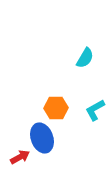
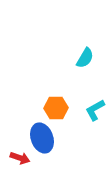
red arrow: moved 1 px down; rotated 48 degrees clockwise
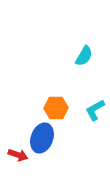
cyan semicircle: moved 1 px left, 2 px up
blue ellipse: rotated 40 degrees clockwise
red arrow: moved 2 px left, 3 px up
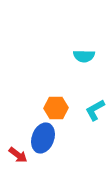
cyan semicircle: rotated 60 degrees clockwise
blue ellipse: moved 1 px right
red arrow: rotated 18 degrees clockwise
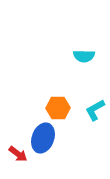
orange hexagon: moved 2 px right
red arrow: moved 1 px up
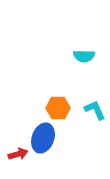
cyan L-shape: rotated 95 degrees clockwise
red arrow: rotated 54 degrees counterclockwise
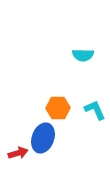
cyan semicircle: moved 1 px left, 1 px up
red arrow: moved 1 px up
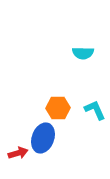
cyan semicircle: moved 2 px up
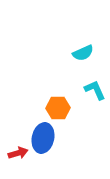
cyan semicircle: rotated 25 degrees counterclockwise
cyan L-shape: moved 20 px up
blue ellipse: rotated 8 degrees counterclockwise
